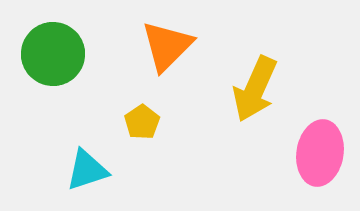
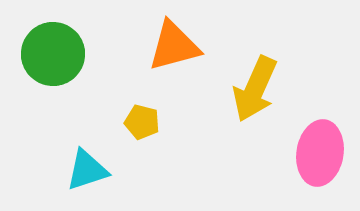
orange triangle: moved 7 px right; rotated 30 degrees clockwise
yellow pentagon: rotated 24 degrees counterclockwise
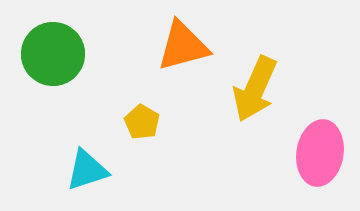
orange triangle: moved 9 px right
yellow pentagon: rotated 16 degrees clockwise
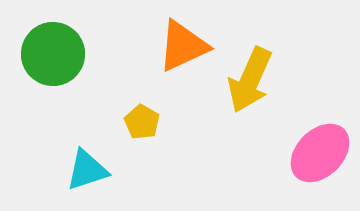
orange triangle: rotated 10 degrees counterclockwise
yellow arrow: moved 5 px left, 9 px up
pink ellipse: rotated 36 degrees clockwise
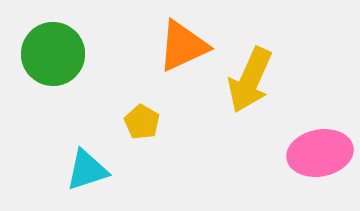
pink ellipse: rotated 34 degrees clockwise
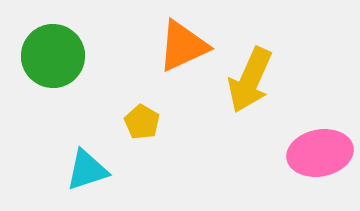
green circle: moved 2 px down
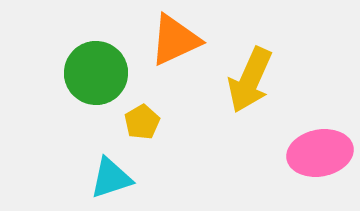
orange triangle: moved 8 px left, 6 px up
green circle: moved 43 px right, 17 px down
yellow pentagon: rotated 12 degrees clockwise
cyan triangle: moved 24 px right, 8 px down
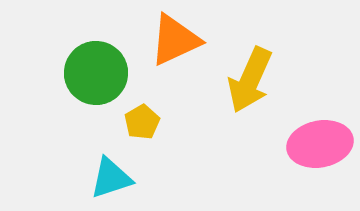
pink ellipse: moved 9 px up
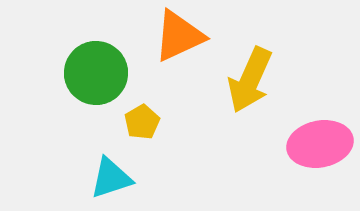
orange triangle: moved 4 px right, 4 px up
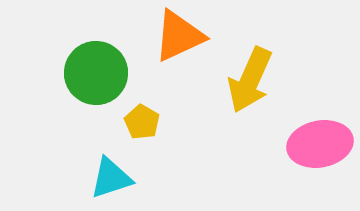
yellow pentagon: rotated 12 degrees counterclockwise
